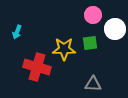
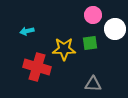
cyan arrow: moved 10 px right, 1 px up; rotated 56 degrees clockwise
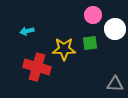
gray triangle: moved 22 px right
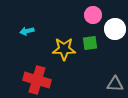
red cross: moved 13 px down
